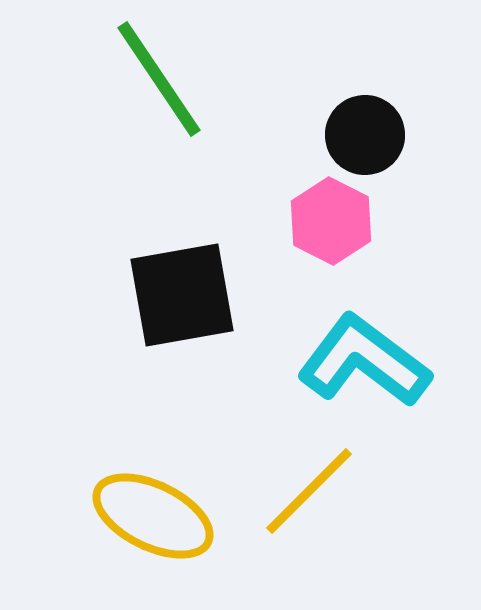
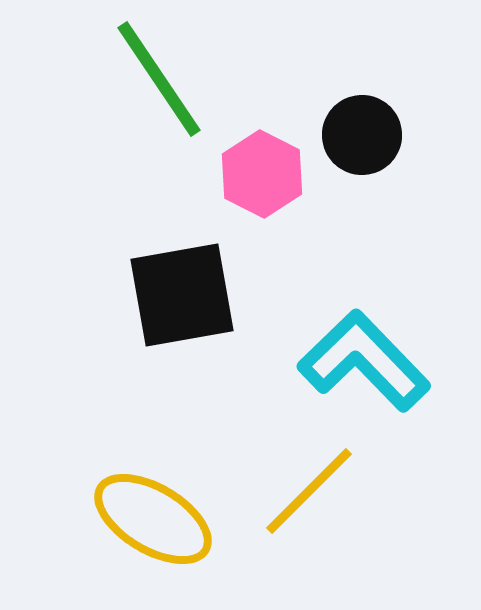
black circle: moved 3 px left
pink hexagon: moved 69 px left, 47 px up
cyan L-shape: rotated 9 degrees clockwise
yellow ellipse: moved 3 px down; rotated 5 degrees clockwise
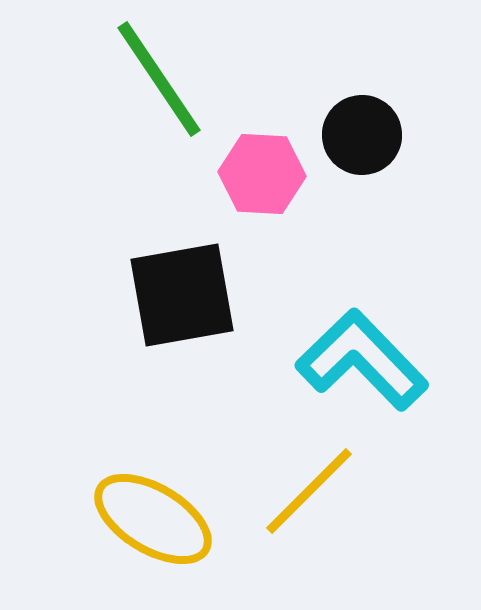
pink hexagon: rotated 24 degrees counterclockwise
cyan L-shape: moved 2 px left, 1 px up
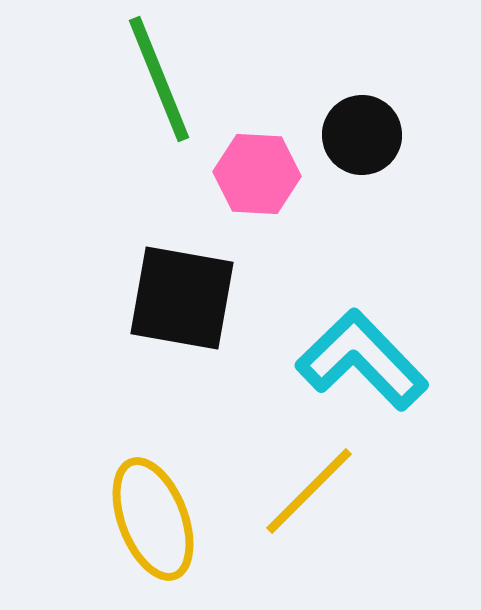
green line: rotated 12 degrees clockwise
pink hexagon: moved 5 px left
black square: moved 3 px down; rotated 20 degrees clockwise
yellow ellipse: rotated 38 degrees clockwise
